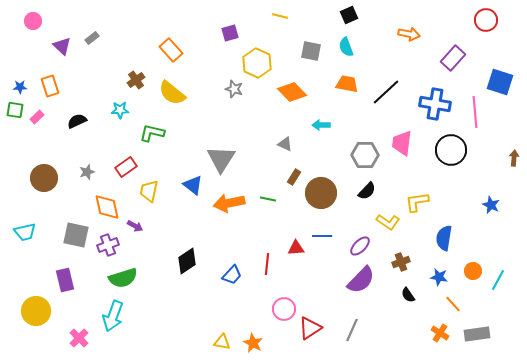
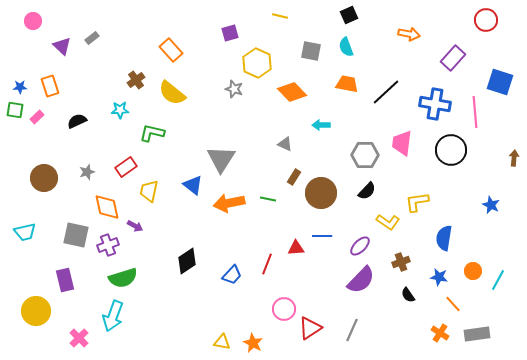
red line at (267, 264): rotated 15 degrees clockwise
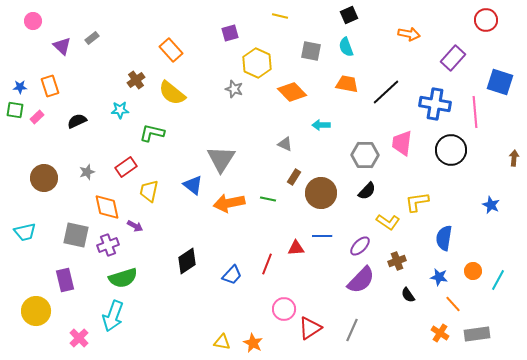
brown cross at (401, 262): moved 4 px left, 1 px up
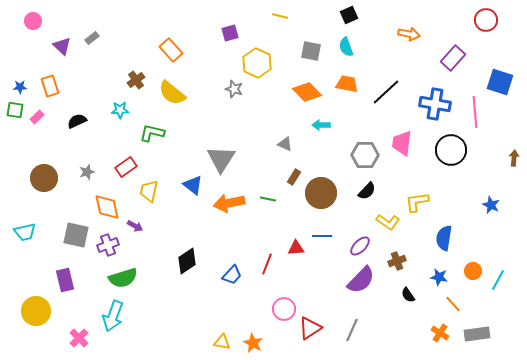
orange diamond at (292, 92): moved 15 px right
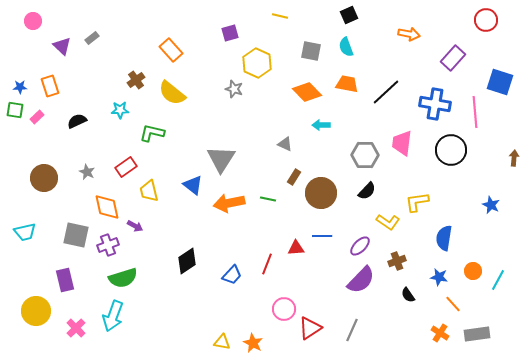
gray star at (87, 172): rotated 28 degrees counterclockwise
yellow trapezoid at (149, 191): rotated 25 degrees counterclockwise
pink cross at (79, 338): moved 3 px left, 10 px up
